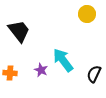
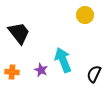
yellow circle: moved 2 px left, 1 px down
black trapezoid: moved 2 px down
cyan arrow: rotated 15 degrees clockwise
orange cross: moved 2 px right, 1 px up
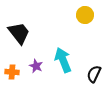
purple star: moved 5 px left, 4 px up
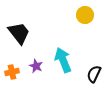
orange cross: rotated 16 degrees counterclockwise
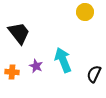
yellow circle: moved 3 px up
orange cross: rotated 16 degrees clockwise
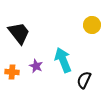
yellow circle: moved 7 px right, 13 px down
black semicircle: moved 10 px left, 6 px down
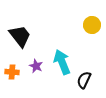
black trapezoid: moved 1 px right, 3 px down
cyan arrow: moved 1 px left, 2 px down
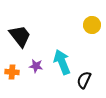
purple star: rotated 16 degrees counterclockwise
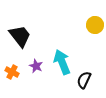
yellow circle: moved 3 px right
purple star: rotated 16 degrees clockwise
orange cross: rotated 24 degrees clockwise
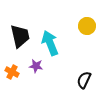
yellow circle: moved 8 px left, 1 px down
black trapezoid: rotated 25 degrees clockwise
cyan arrow: moved 12 px left, 19 px up
purple star: rotated 16 degrees counterclockwise
